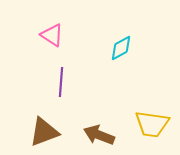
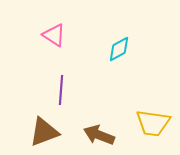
pink triangle: moved 2 px right
cyan diamond: moved 2 px left, 1 px down
purple line: moved 8 px down
yellow trapezoid: moved 1 px right, 1 px up
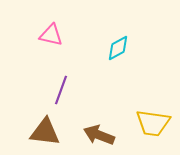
pink triangle: moved 3 px left; rotated 20 degrees counterclockwise
cyan diamond: moved 1 px left, 1 px up
purple line: rotated 16 degrees clockwise
brown triangle: moved 1 px right; rotated 28 degrees clockwise
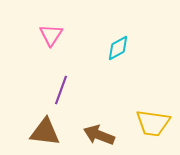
pink triangle: rotated 50 degrees clockwise
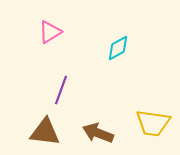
pink triangle: moved 1 px left, 3 px up; rotated 25 degrees clockwise
brown arrow: moved 1 px left, 2 px up
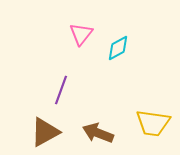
pink triangle: moved 31 px right, 2 px down; rotated 20 degrees counterclockwise
brown triangle: rotated 36 degrees counterclockwise
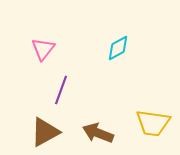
pink triangle: moved 38 px left, 15 px down
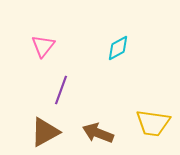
pink triangle: moved 3 px up
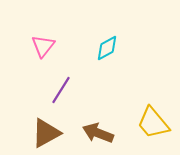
cyan diamond: moved 11 px left
purple line: rotated 12 degrees clockwise
yellow trapezoid: rotated 42 degrees clockwise
brown triangle: moved 1 px right, 1 px down
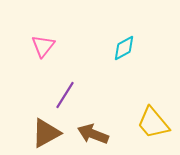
cyan diamond: moved 17 px right
purple line: moved 4 px right, 5 px down
brown arrow: moved 5 px left, 1 px down
